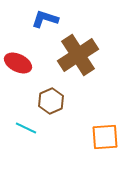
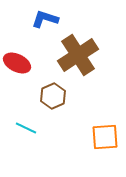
red ellipse: moved 1 px left
brown hexagon: moved 2 px right, 5 px up
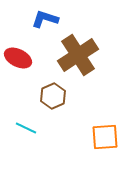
red ellipse: moved 1 px right, 5 px up
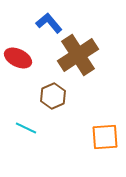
blue L-shape: moved 4 px right, 4 px down; rotated 32 degrees clockwise
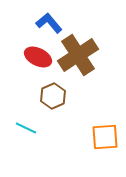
red ellipse: moved 20 px right, 1 px up
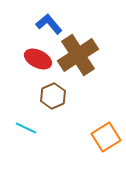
blue L-shape: moved 1 px down
red ellipse: moved 2 px down
orange square: moved 1 px right; rotated 28 degrees counterclockwise
